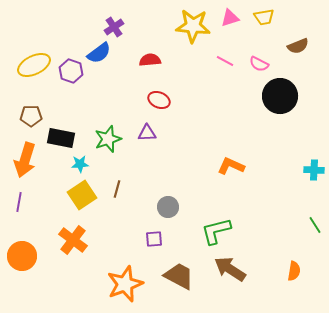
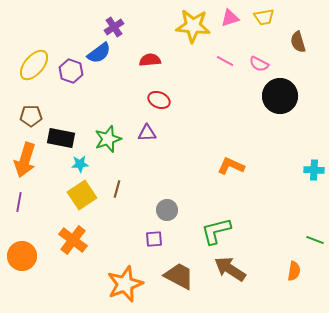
brown semicircle: moved 4 px up; rotated 95 degrees clockwise
yellow ellipse: rotated 24 degrees counterclockwise
gray circle: moved 1 px left, 3 px down
green line: moved 15 px down; rotated 36 degrees counterclockwise
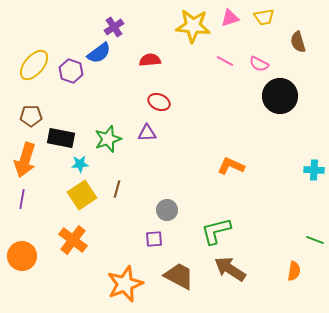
red ellipse: moved 2 px down
purple line: moved 3 px right, 3 px up
